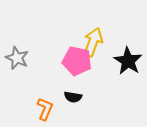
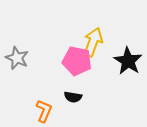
orange L-shape: moved 1 px left, 2 px down
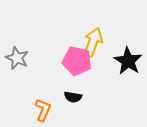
orange L-shape: moved 1 px left, 1 px up
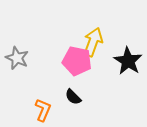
black semicircle: rotated 36 degrees clockwise
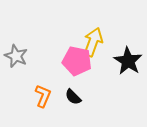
gray star: moved 1 px left, 2 px up
orange L-shape: moved 14 px up
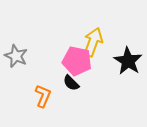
black semicircle: moved 2 px left, 14 px up
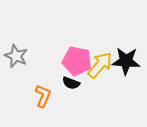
yellow arrow: moved 7 px right, 23 px down; rotated 20 degrees clockwise
black star: moved 2 px left; rotated 28 degrees counterclockwise
black semicircle: rotated 24 degrees counterclockwise
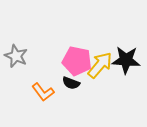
black star: moved 1 px up
orange L-shape: moved 4 px up; rotated 120 degrees clockwise
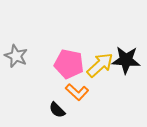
pink pentagon: moved 8 px left, 3 px down
yellow arrow: rotated 8 degrees clockwise
black semicircle: moved 14 px left, 27 px down; rotated 24 degrees clockwise
orange L-shape: moved 34 px right; rotated 10 degrees counterclockwise
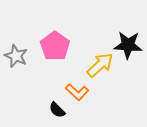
black star: moved 2 px right, 15 px up
pink pentagon: moved 14 px left, 18 px up; rotated 24 degrees clockwise
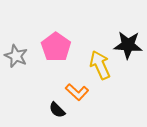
pink pentagon: moved 1 px right, 1 px down
yellow arrow: rotated 72 degrees counterclockwise
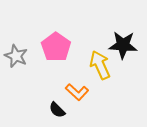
black star: moved 5 px left
